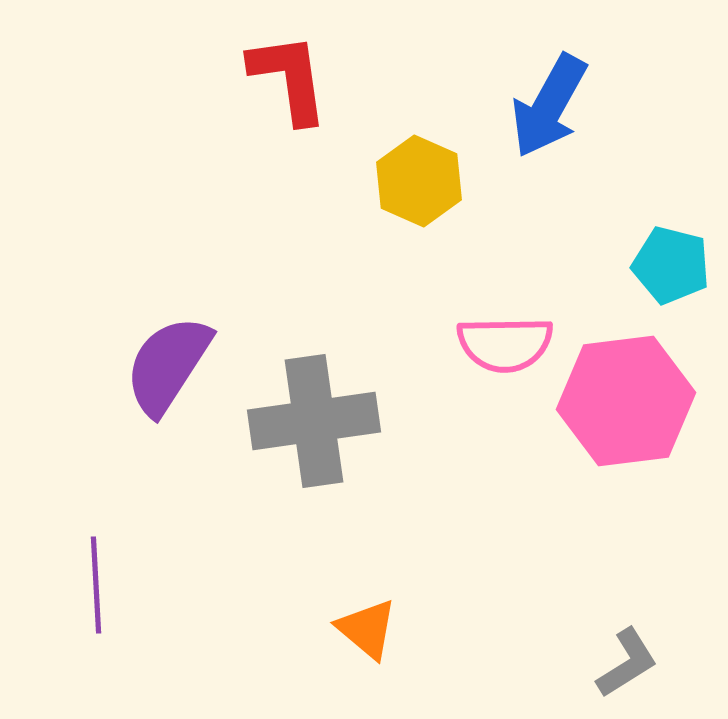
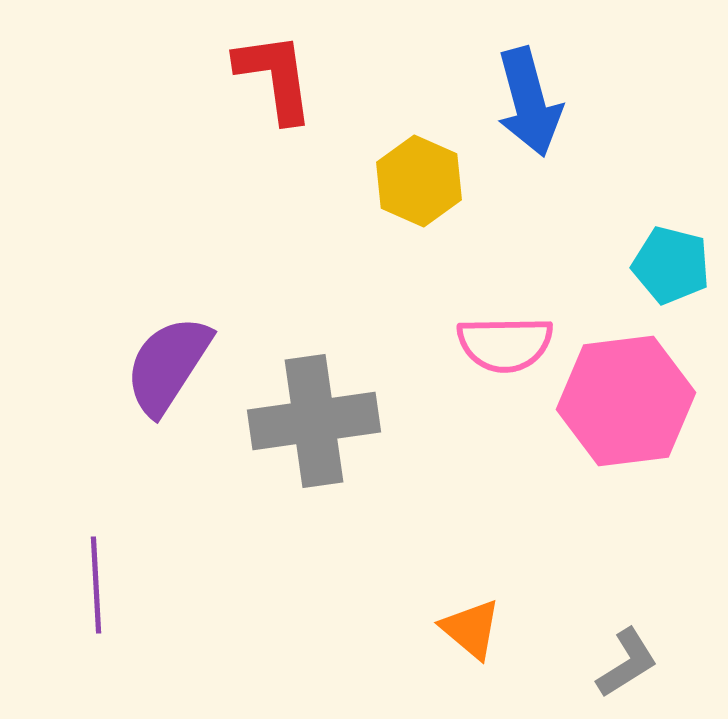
red L-shape: moved 14 px left, 1 px up
blue arrow: moved 20 px left, 4 px up; rotated 44 degrees counterclockwise
orange triangle: moved 104 px right
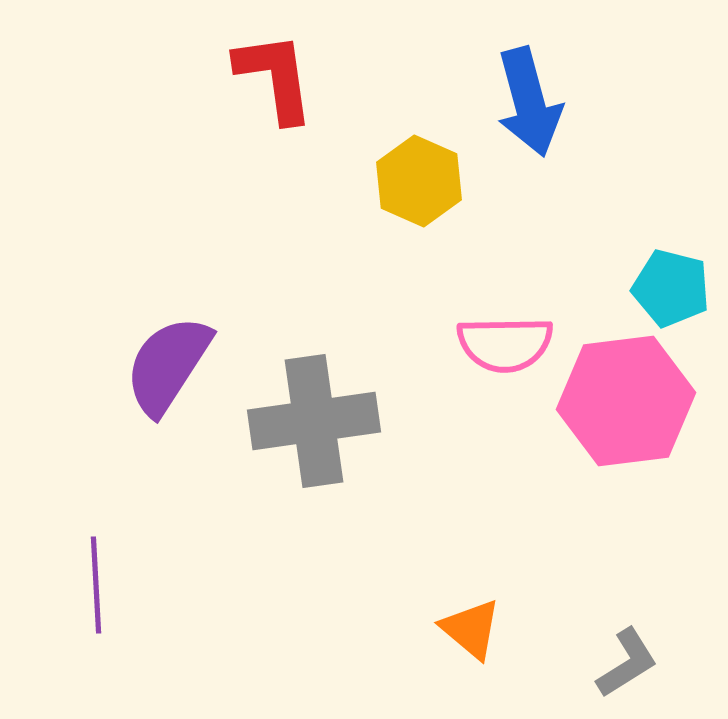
cyan pentagon: moved 23 px down
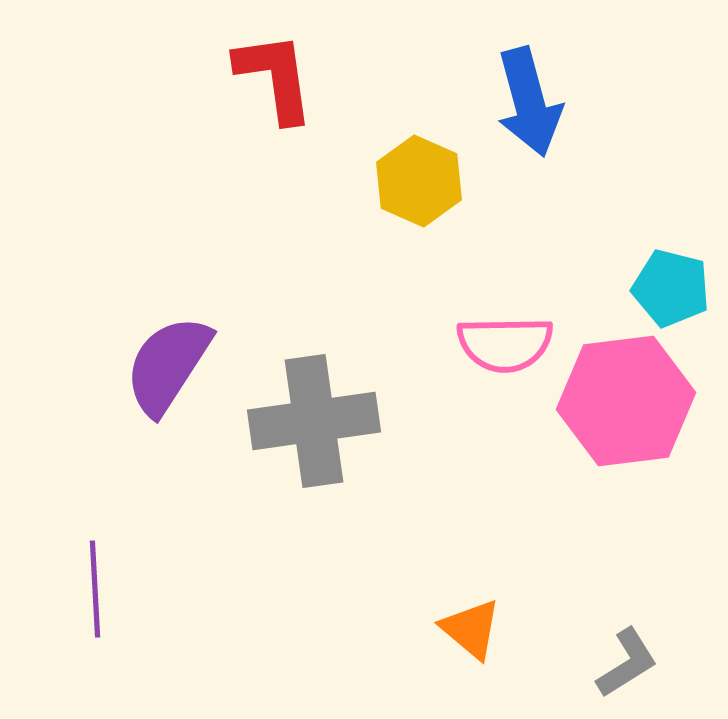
purple line: moved 1 px left, 4 px down
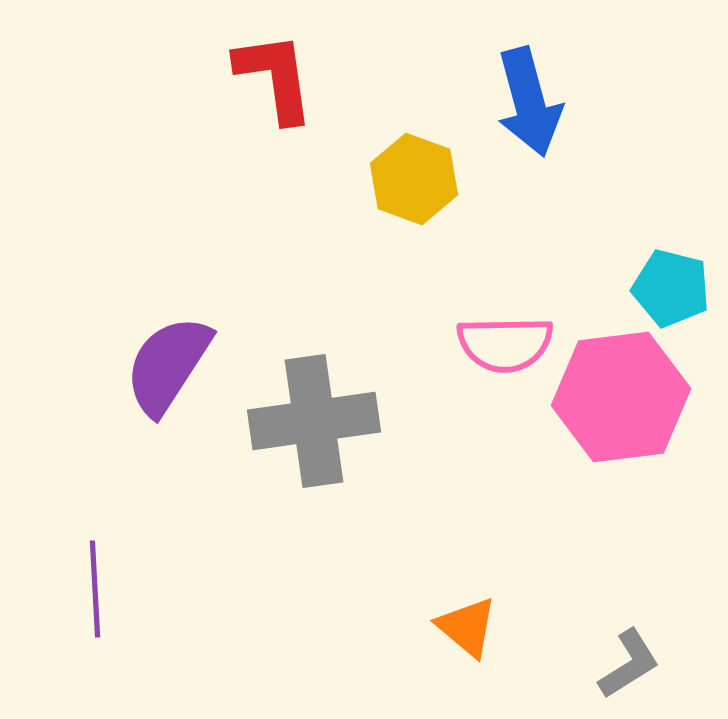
yellow hexagon: moved 5 px left, 2 px up; rotated 4 degrees counterclockwise
pink hexagon: moved 5 px left, 4 px up
orange triangle: moved 4 px left, 2 px up
gray L-shape: moved 2 px right, 1 px down
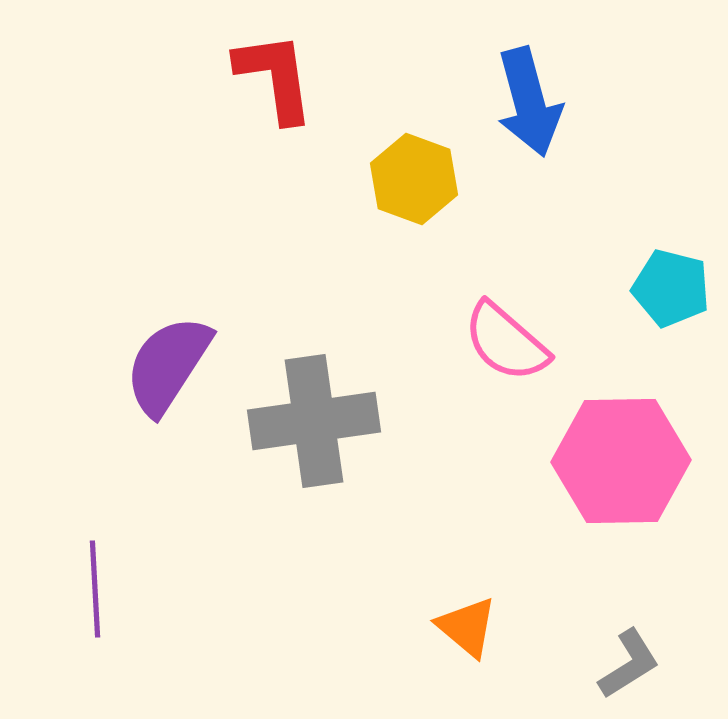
pink semicircle: moved 1 px right, 2 px up; rotated 42 degrees clockwise
pink hexagon: moved 64 px down; rotated 6 degrees clockwise
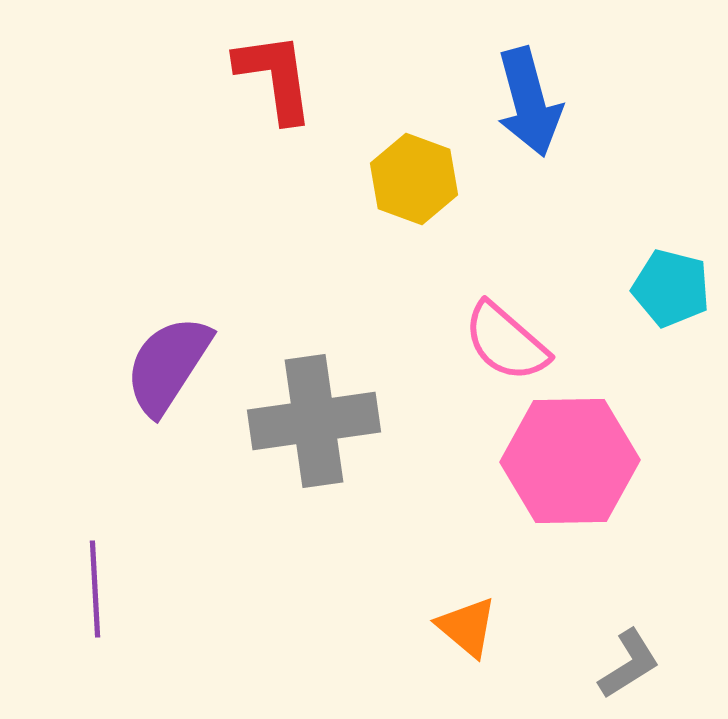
pink hexagon: moved 51 px left
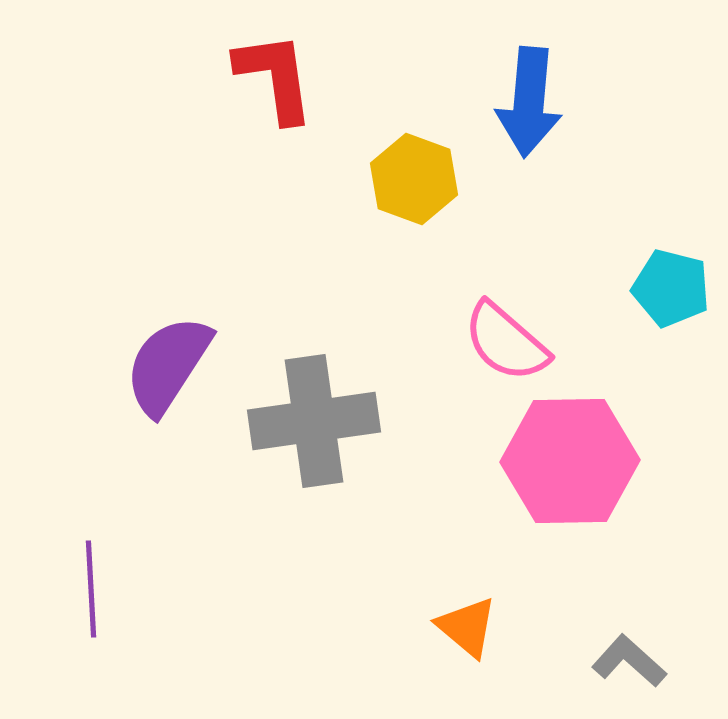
blue arrow: rotated 20 degrees clockwise
purple line: moved 4 px left
gray L-shape: moved 3 px up; rotated 106 degrees counterclockwise
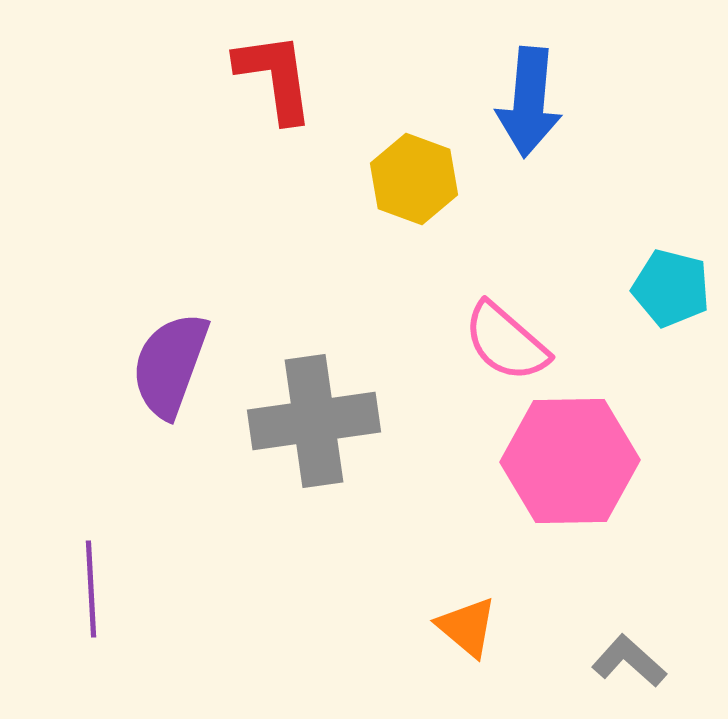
purple semicircle: moved 2 px right; rotated 13 degrees counterclockwise
